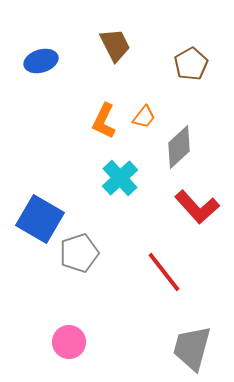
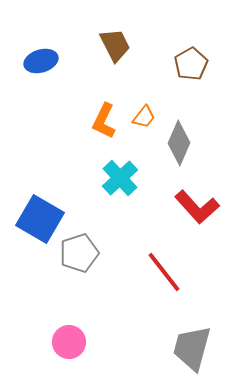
gray diamond: moved 4 px up; rotated 24 degrees counterclockwise
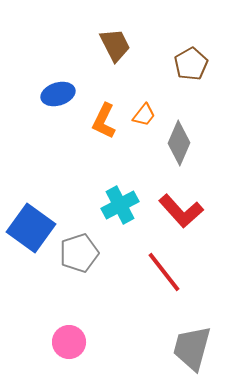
blue ellipse: moved 17 px right, 33 px down
orange trapezoid: moved 2 px up
cyan cross: moved 27 px down; rotated 15 degrees clockwise
red L-shape: moved 16 px left, 4 px down
blue square: moved 9 px left, 9 px down; rotated 6 degrees clockwise
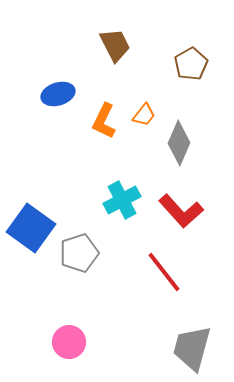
cyan cross: moved 2 px right, 5 px up
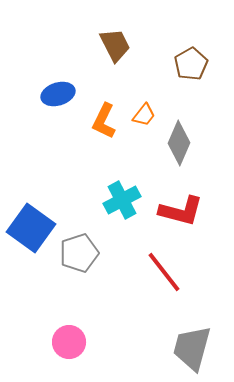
red L-shape: rotated 33 degrees counterclockwise
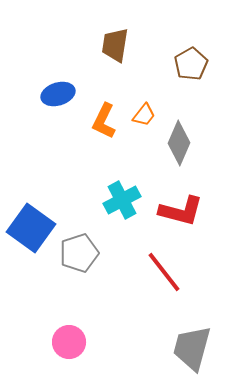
brown trapezoid: rotated 144 degrees counterclockwise
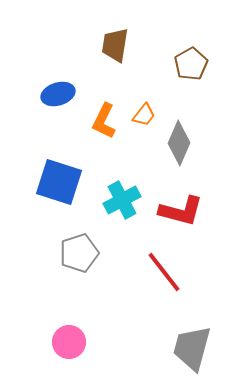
blue square: moved 28 px right, 46 px up; rotated 18 degrees counterclockwise
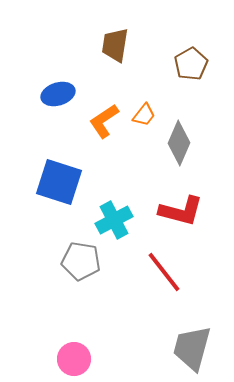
orange L-shape: rotated 30 degrees clockwise
cyan cross: moved 8 px left, 20 px down
gray pentagon: moved 2 px right, 8 px down; rotated 27 degrees clockwise
pink circle: moved 5 px right, 17 px down
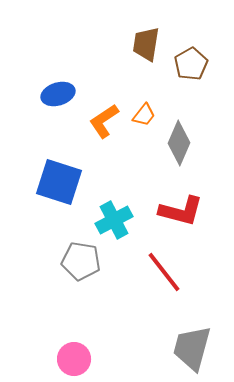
brown trapezoid: moved 31 px right, 1 px up
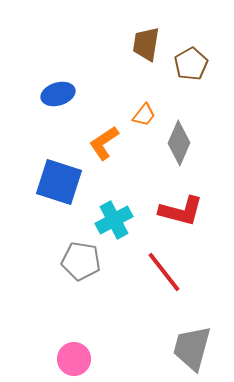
orange L-shape: moved 22 px down
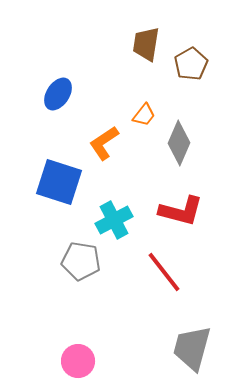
blue ellipse: rotated 40 degrees counterclockwise
pink circle: moved 4 px right, 2 px down
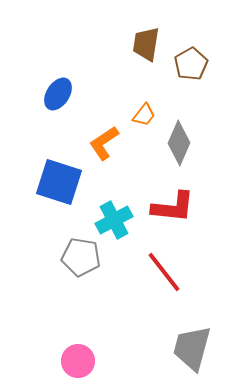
red L-shape: moved 8 px left, 4 px up; rotated 9 degrees counterclockwise
gray pentagon: moved 4 px up
